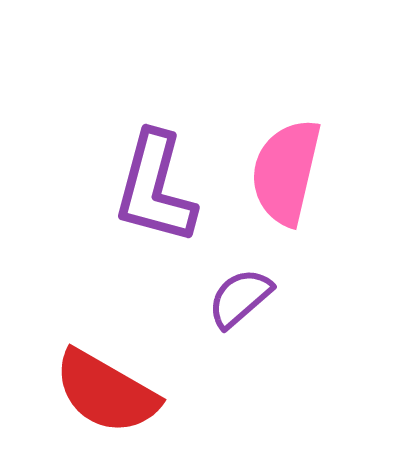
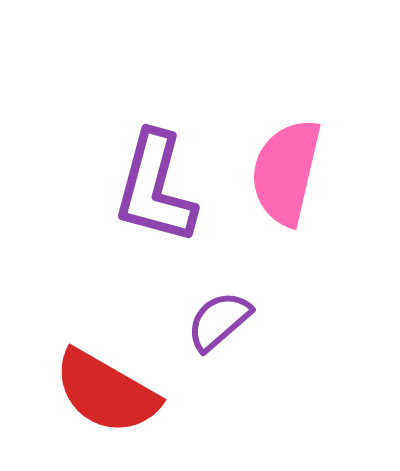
purple semicircle: moved 21 px left, 23 px down
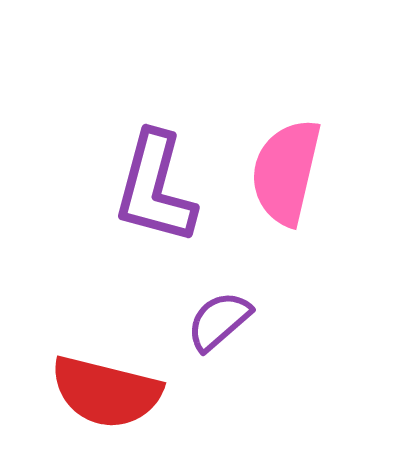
red semicircle: rotated 16 degrees counterclockwise
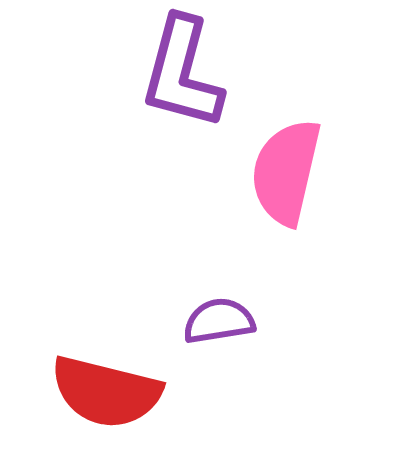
purple L-shape: moved 27 px right, 115 px up
purple semicircle: rotated 32 degrees clockwise
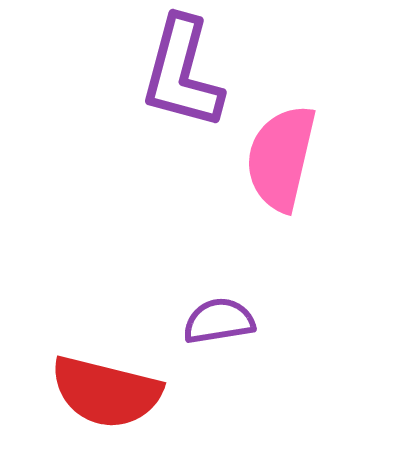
pink semicircle: moved 5 px left, 14 px up
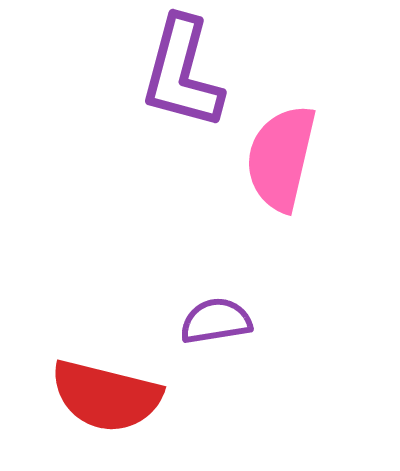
purple semicircle: moved 3 px left
red semicircle: moved 4 px down
